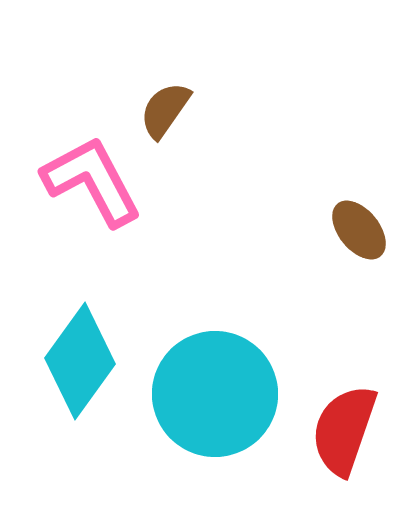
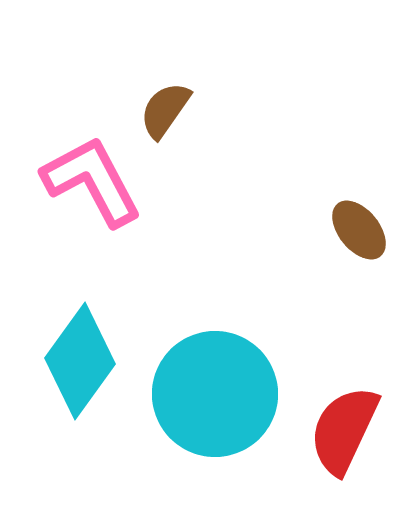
red semicircle: rotated 6 degrees clockwise
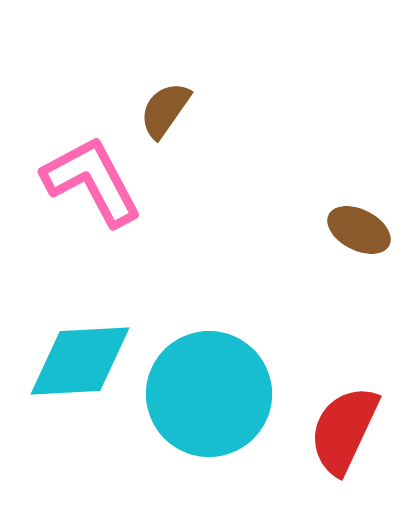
brown ellipse: rotated 24 degrees counterclockwise
cyan diamond: rotated 51 degrees clockwise
cyan circle: moved 6 px left
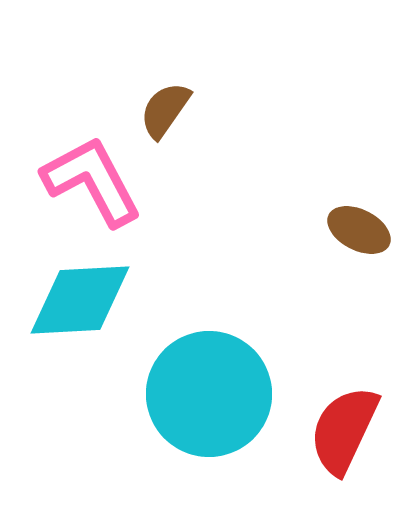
cyan diamond: moved 61 px up
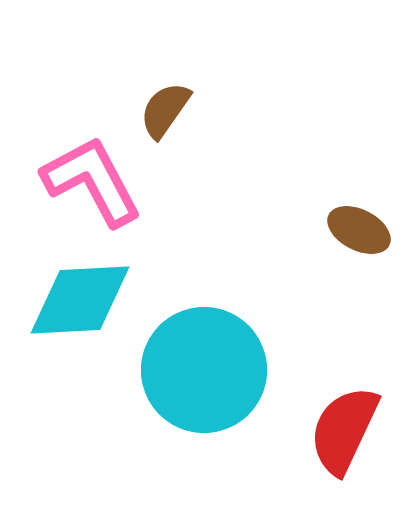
cyan circle: moved 5 px left, 24 px up
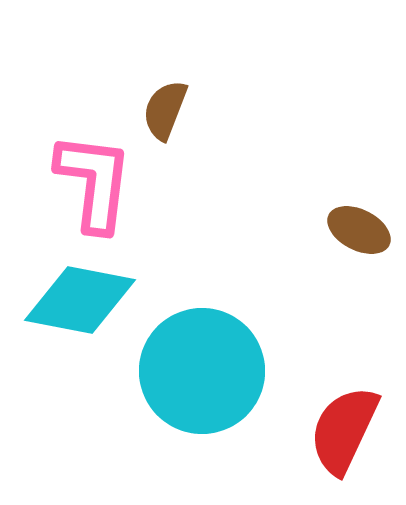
brown semicircle: rotated 14 degrees counterclockwise
pink L-shape: moved 2 px right, 1 px down; rotated 35 degrees clockwise
cyan diamond: rotated 14 degrees clockwise
cyan circle: moved 2 px left, 1 px down
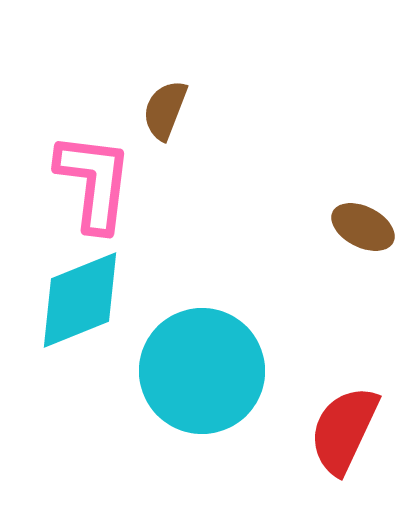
brown ellipse: moved 4 px right, 3 px up
cyan diamond: rotated 33 degrees counterclockwise
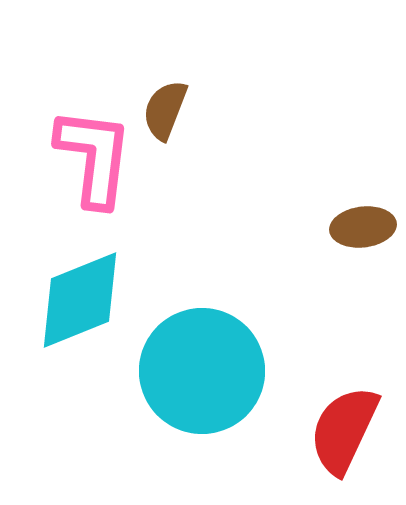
pink L-shape: moved 25 px up
brown ellipse: rotated 34 degrees counterclockwise
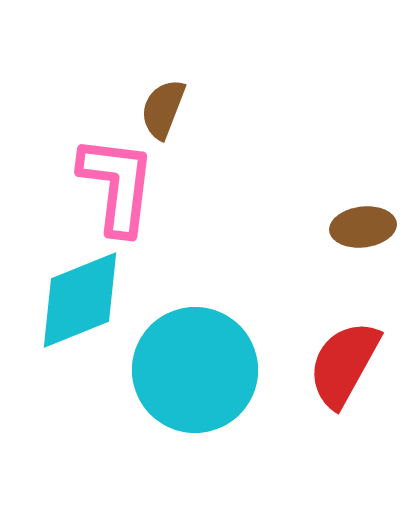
brown semicircle: moved 2 px left, 1 px up
pink L-shape: moved 23 px right, 28 px down
cyan circle: moved 7 px left, 1 px up
red semicircle: moved 66 px up; rotated 4 degrees clockwise
